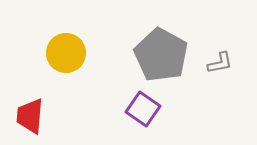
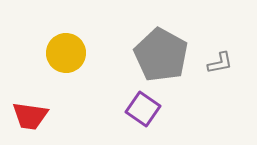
red trapezoid: rotated 87 degrees counterclockwise
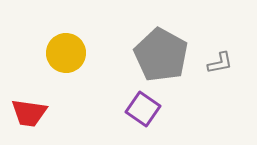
red trapezoid: moved 1 px left, 3 px up
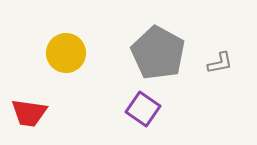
gray pentagon: moved 3 px left, 2 px up
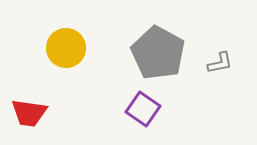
yellow circle: moved 5 px up
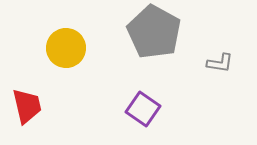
gray pentagon: moved 4 px left, 21 px up
gray L-shape: rotated 20 degrees clockwise
red trapezoid: moved 2 px left, 7 px up; rotated 111 degrees counterclockwise
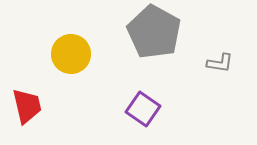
yellow circle: moved 5 px right, 6 px down
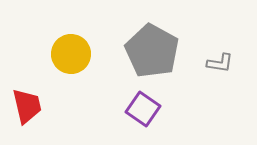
gray pentagon: moved 2 px left, 19 px down
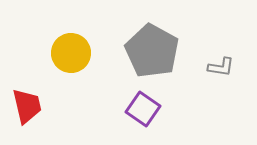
yellow circle: moved 1 px up
gray L-shape: moved 1 px right, 4 px down
